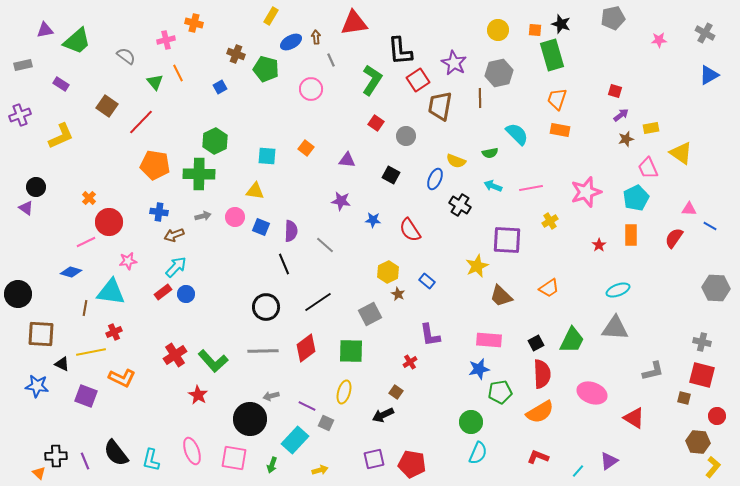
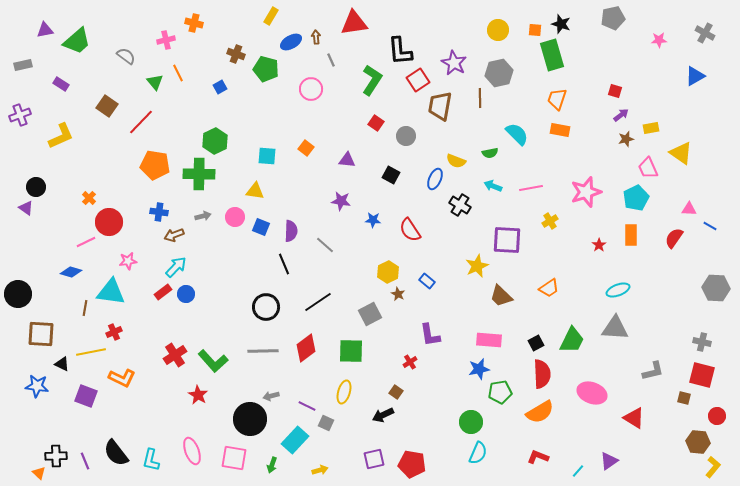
blue triangle at (709, 75): moved 14 px left, 1 px down
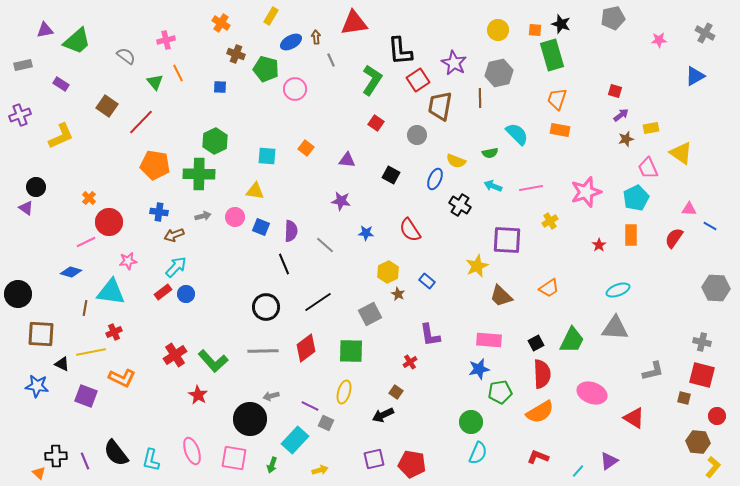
orange cross at (194, 23): moved 27 px right; rotated 18 degrees clockwise
blue square at (220, 87): rotated 32 degrees clockwise
pink circle at (311, 89): moved 16 px left
gray circle at (406, 136): moved 11 px right, 1 px up
blue star at (373, 220): moved 7 px left, 13 px down
purple line at (307, 406): moved 3 px right
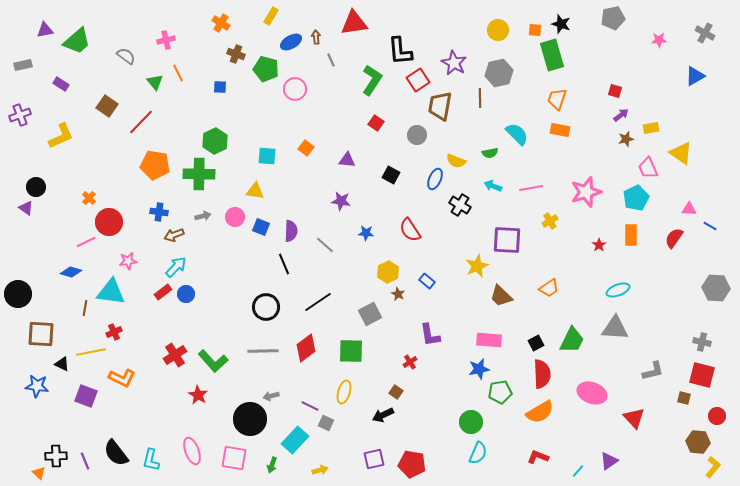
red triangle at (634, 418): rotated 15 degrees clockwise
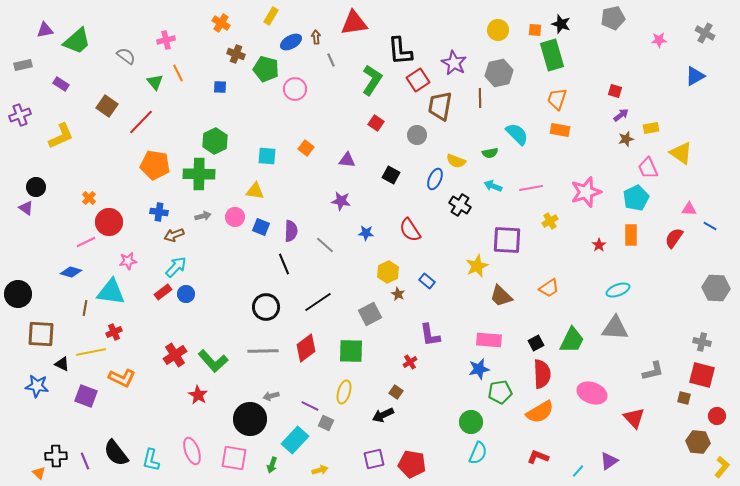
yellow L-shape at (713, 467): moved 9 px right
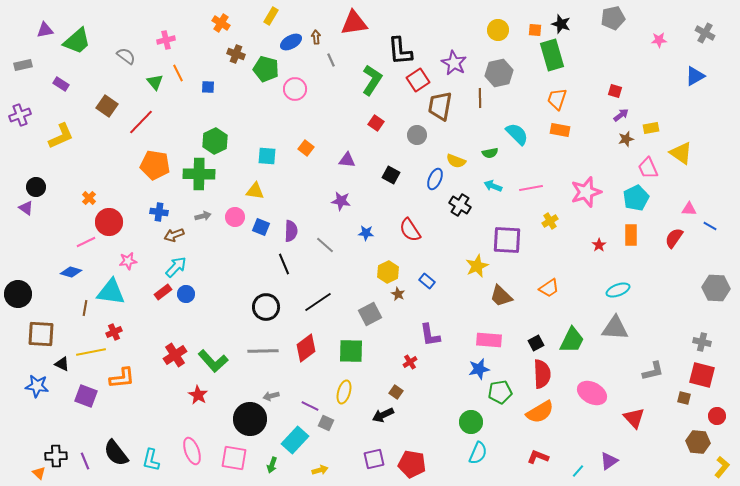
blue square at (220, 87): moved 12 px left
orange L-shape at (122, 378): rotated 32 degrees counterclockwise
pink ellipse at (592, 393): rotated 8 degrees clockwise
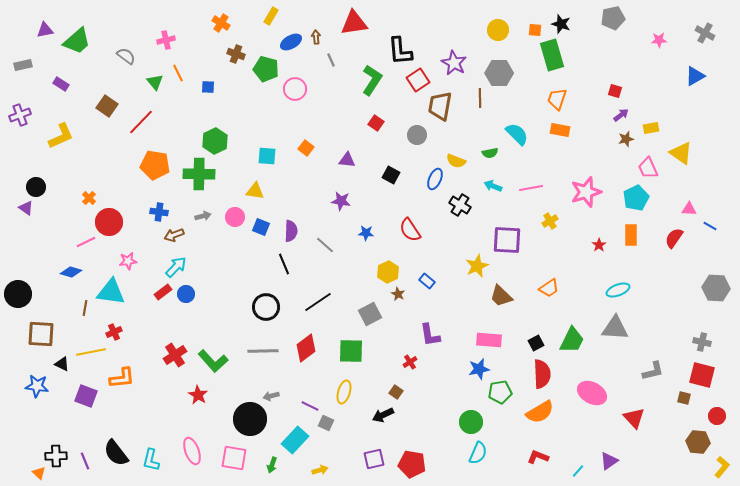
gray hexagon at (499, 73): rotated 12 degrees clockwise
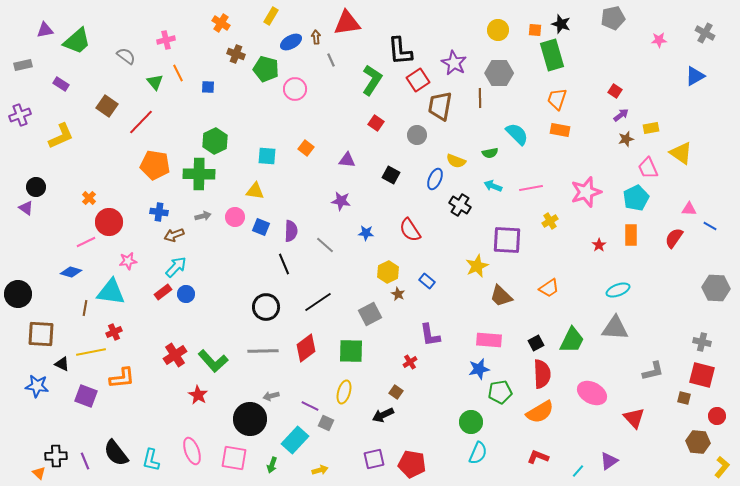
red triangle at (354, 23): moved 7 px left
red square at (615, 91): rotated 16 degrees clockwise
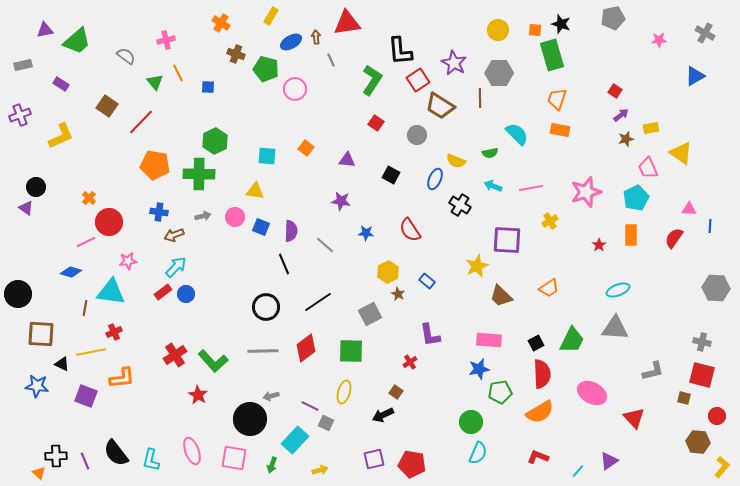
brown trapezoid at (440, 106): rotated 68 degrees counterclockwise
blue line at (710, 226): rotated 64 degrees clockwise
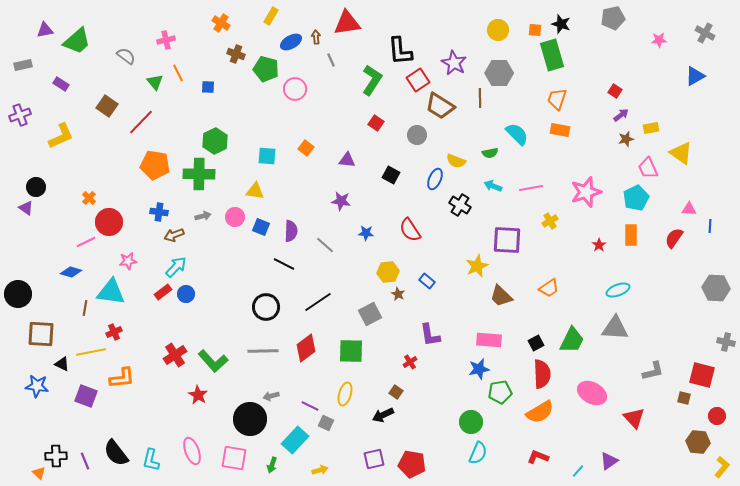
black line at (284, 264): rotated 40 degrees counterclockwise
yellow hexagon at (388, 272): rotated 20 degrees clockwise
gray cross at (702, 342): moved 24 px right
yellow ellipse at (344, 392): moved 1 px right, 2 px down
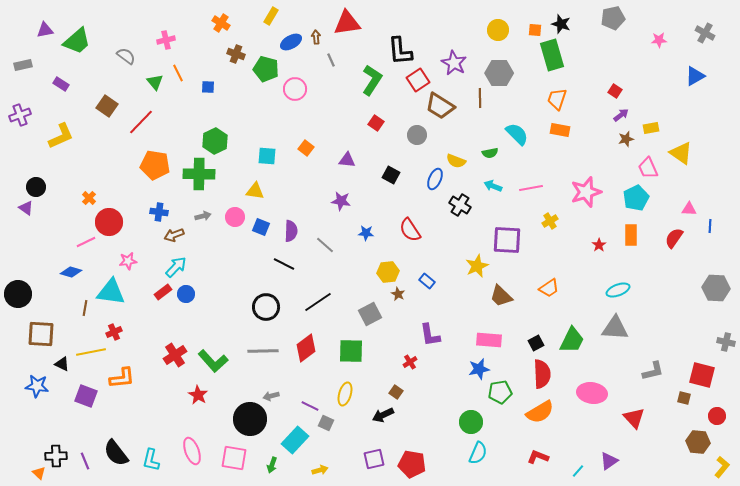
pink ellipse at (592, 393): rotated 20 degrees counterclockwise
